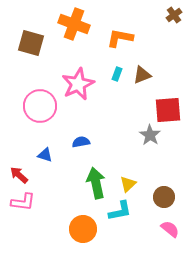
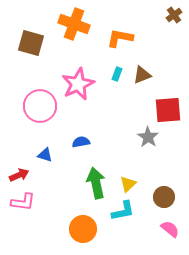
gray star: moved 2 px left, 2 px down
red arrow: rotated 114 degrees clockwise
cyan L-shape: moved 3 px right
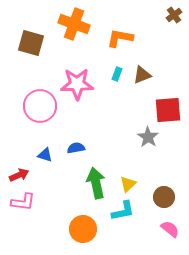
pink star: moved 1 px left; rotated 24 degrees clockwise
blue semicircle: moved 5 px left, 6 px down
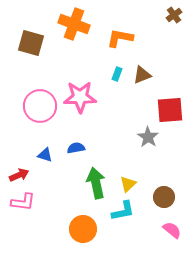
pink star: moved 3 px right, 13 px down
red square: moved 2 px right
pink semicircle: moved 2 px right, 1 px down
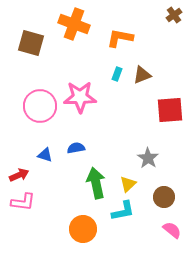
gray star: moved 21 px down
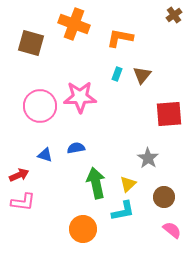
brown triangle: rotated 30 degrees counterclockwise
red square: moved 1 px left, 4 px down
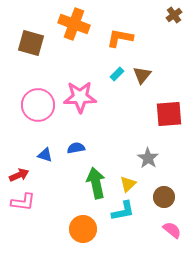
cyan rectangle: rotated 24 degrees clockwise
pink circle: moved 2 px left, 1 px up
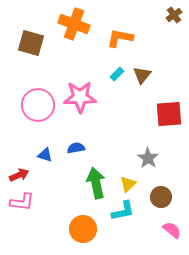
brown circle: moved 3 px left
pink L-shape: moved 1 px left
